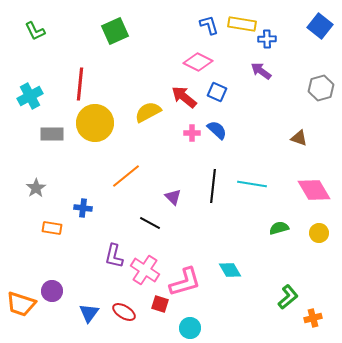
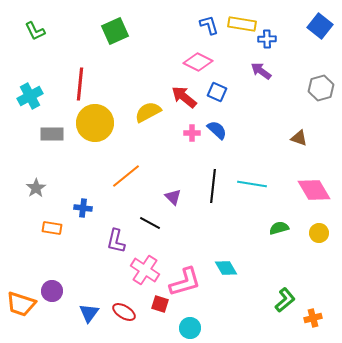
purple L-shape at (114, 256): moved 2 px right, 15 px up
cyan diamond at (230, 270): moved 4 px left, 2 px up
green L-shape at (288, 297): moved 3 px left, 3 px down
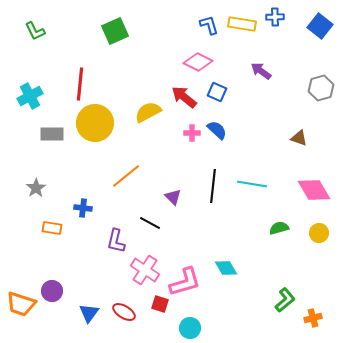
blue cross at (267, 39): moved 8 px right, 22 px up
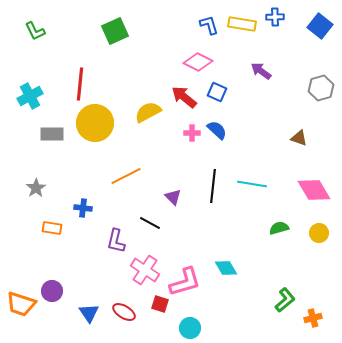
orange line at (126, 176): rotated 12 degrees clockwise
blue triangle at (89, 313): rotated 10 degrees counterclockwise
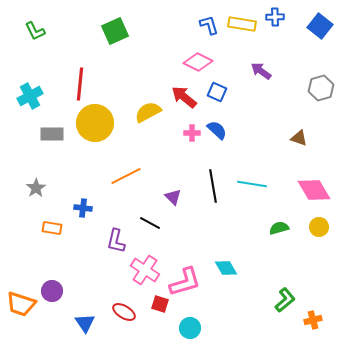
black line at (213, 186): rotated 16 degrees counterclockwise
yellow circle at (319, 233): moved 6 px up
blue triangle at (89, 313): moved 4 px left, 10 px down
orange cross at (313, 318): moved 2 px down
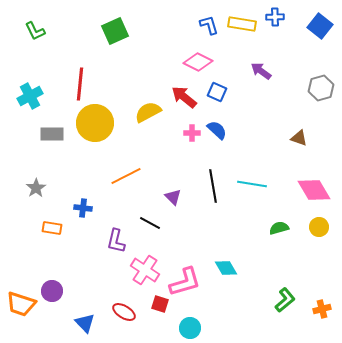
orange cross at (313, 320): moved 9 px right, 11 px up
blue triangle at (85, 323): rotated 10 degrees counterclockwise
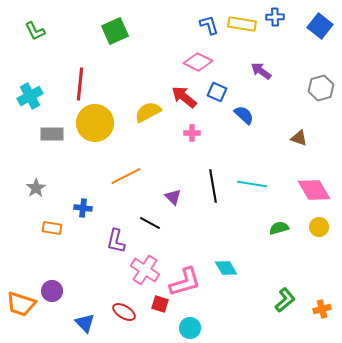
blue semicircle at (217, 130): moved 27 px right, 15 px up
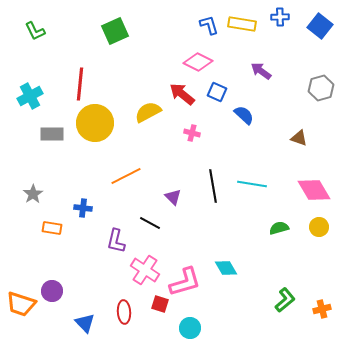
blue cross at (275, 17): moved 5 px right
red arrow at (184, 97): moved 2 px left, 3 px up
pink cross at (192, 133): rotated 14 degrees clockwise
gray star at (36, 188): moved 3 px left, 6 px down
red ellipse at (124, 312): rotated 55 degrees clockwise
